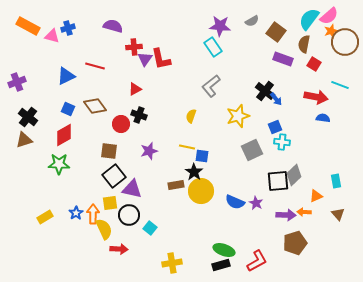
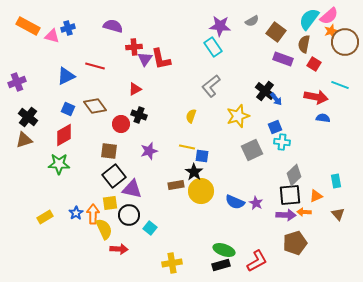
black square at (278, 181): moved 12 px right, 14 px down
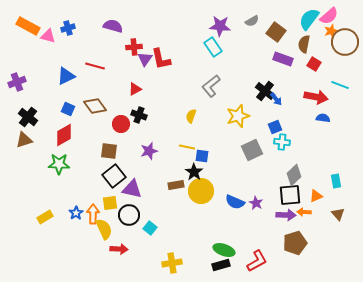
pink triangle at (52, 36): moved 4 px left
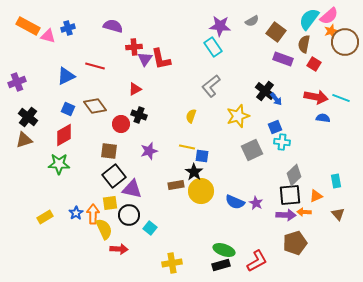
cyan line at (340, 85): moved 1 px right, 13 px down
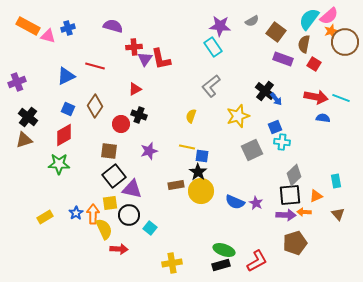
brown diamond at (95, 106): rotated 70 degrees clockwise
black star at (194, 172): moved 4 px right
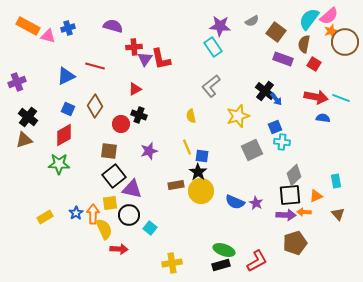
yellow semicircle at (191, 116): rotated 32 degrees counterclockwise
yellow line at (187, 147): rotated 56 degrees clockwise
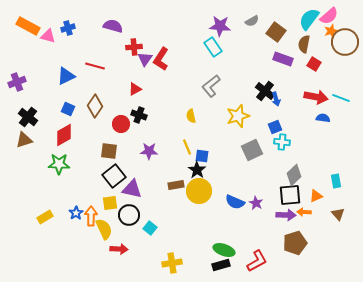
red L-shape at (161, 59): rotated 45 degrees clockwise
blue arrow at (276, 99): rotated 24 degrees clockwise
purple star at (149, 151): rotated 18 degrees clockwise
black star at (198, 172): moved 1 px left, 2 px up
yellow circle at (201, 191): moved 2 px left
orange arrow at (93, 214): moved 2 px left, 2 px down
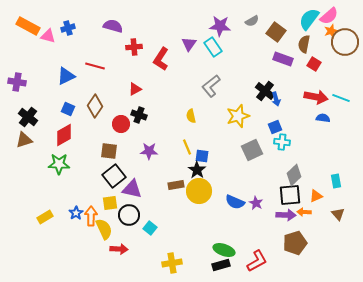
purple triangle at (145, 59): moved 44 px right, 15 px up
purple cross at (17, 82): rotated 30 degrees clockwise
